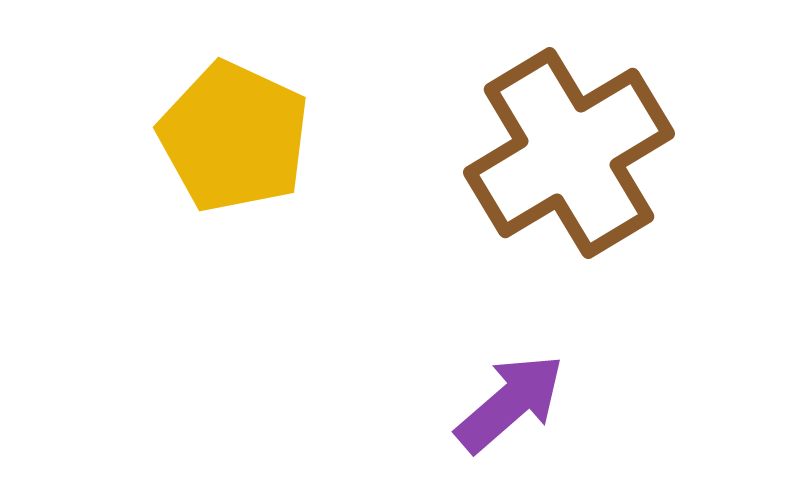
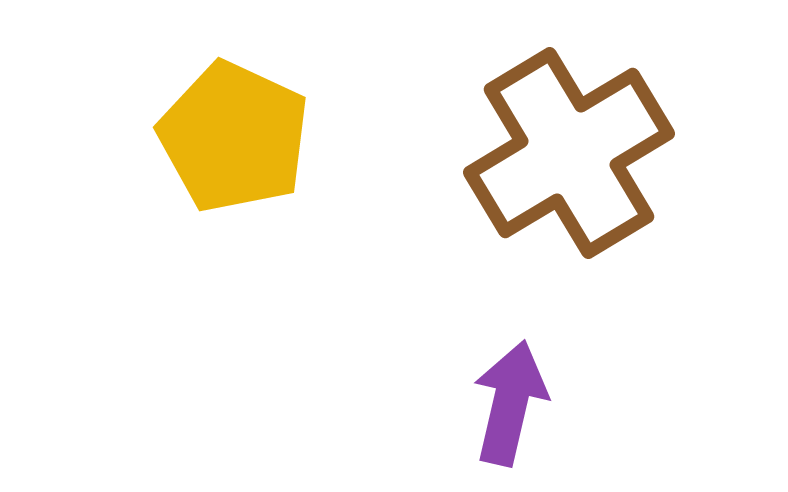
purple arrow: rotated 36 degrees counterclockwise
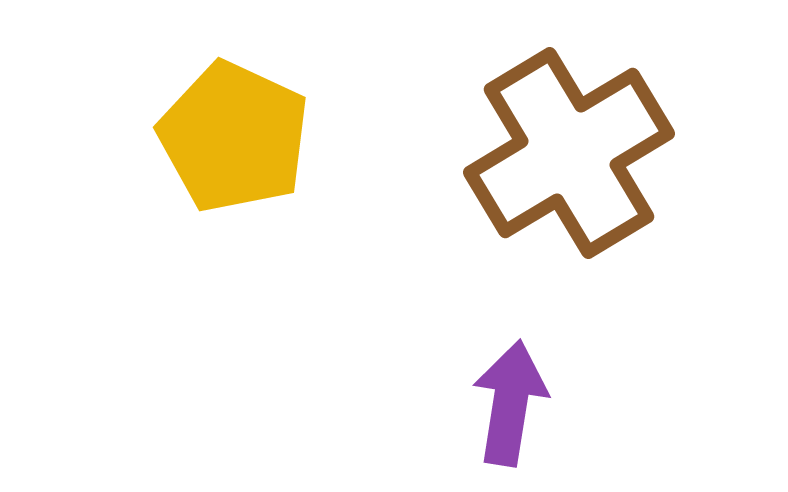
purple arrow: rotated 4 degrees counterclockwise
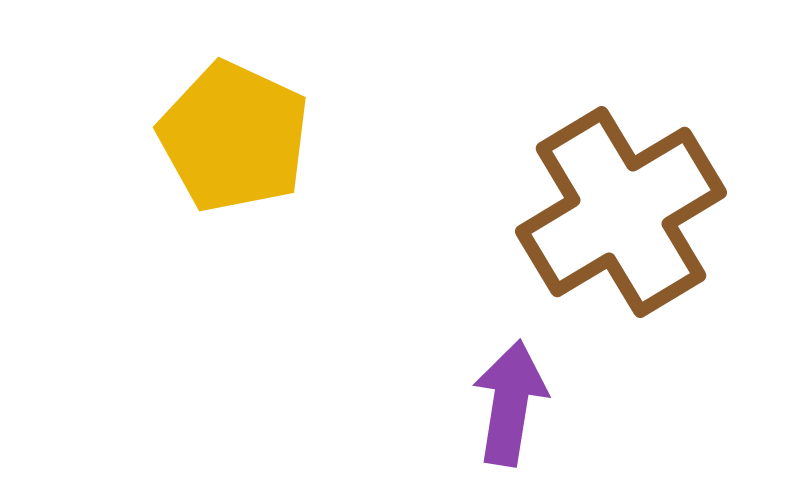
brown cross: moved 52 px right, 59 px down
